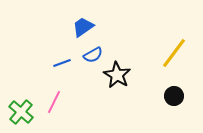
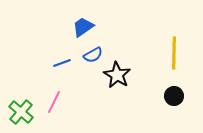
yellow line: rotated 36 degrees counterclockwise
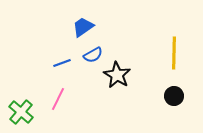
pink line: moved 4 px right, 3 px up
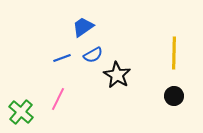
blue line: moved 5 px up
